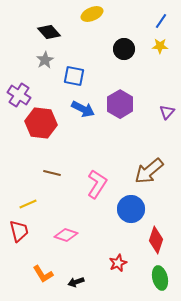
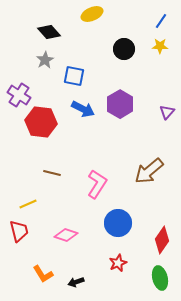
red hexagon: moved 1 px up
blue circle: moved 13 px left, 14 px down
red diamond: moved 6 px right; rotated 16 degrees clockwise
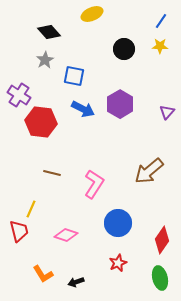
pink L-shape: moved 3 px left
yellow line: moved 3 px right, 5 px down; rotated 42 degrees counterclockwise
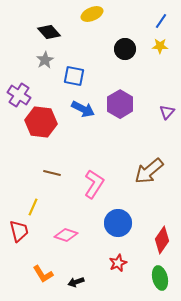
black circle: moved 1 px right
yellow line: moved 2 px right, 2 px up
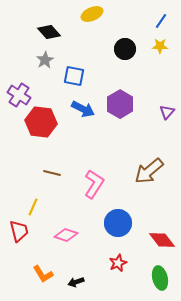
red diamond: rotated 72 degrees counterclockwise
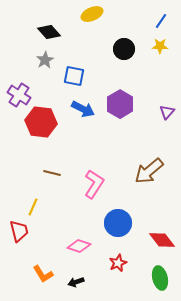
black circle: moved 1 px left
pink diamond: moved 13 px right, 11 px down
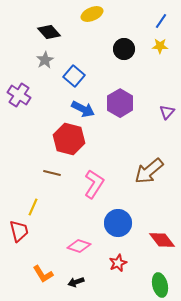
blue square: rotated 30 degrees clockwise
purple hexagon: moved 1 px up
red hexagon: moved 28 px right, 17 px down; rotated 8 degrees clockwise
green ellipse: moved 7 px down
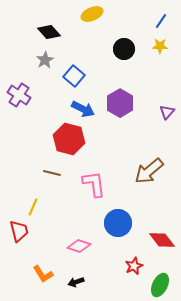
pink L-shape: rotated 40 degrees counterclockwise
red star: moved 16 px right, 3 px down
green ellipse: rotated 40 degrees clockwise
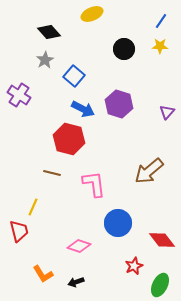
purple hexagon: moved 1 px left, 1 px down; rotated 12 degrees counterclockwise
